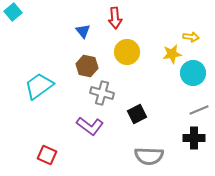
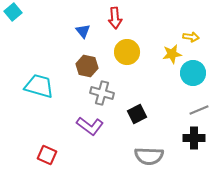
cyan trapezoid: rotated 52 degrees clockwise
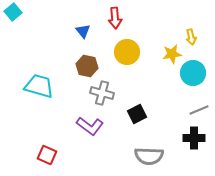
yellow arrow: rotated 70 degrees clockwise
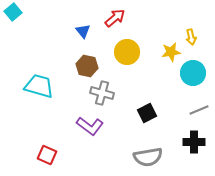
red arrow: rotated 125 degrees counterclockwise
yellow star: moved 1 px left, 2 px up
black square: moved 10 px right, 1 px up
black cross: moved 4 px down
gray semicircle: moved 1 px left, 1 px down; rotated 12 degrees counterclockwise
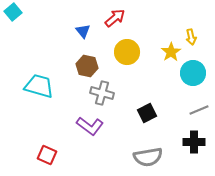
yellow star: rotated 24 degrees counterclockwise
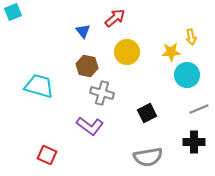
cyan square: rotated 18 degrees clockwise
yellow star: rotated 30 degrees clockwise
cyan circle: moved 6 px left, 2 px down
gray line: moved 1 px up
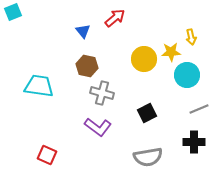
yellow circle: moved 17 px right, 7 px down
cyan trapezoid: rotated 8 degrees counterclockwise
purple L-shape: moved 8 px right, 1 px down
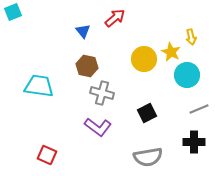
yellow star: rotated 30 degrees clockwise
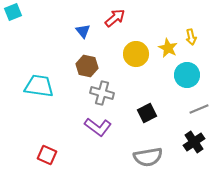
yellow star: moved 3 px left, 4 px up
yellow circle: moved 8 px left, 5 px up
black cross: rotated 35 degrees counterclockwise
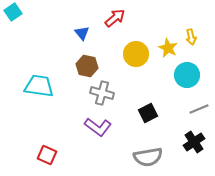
cyan square: rotated 12 degrees counterclockwise
blue triangle: moved 1 px left, 2 px down
black square: moved 1 px right
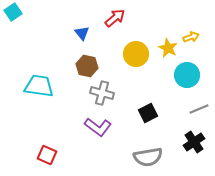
yellow arrow: rotated 98 degrees counterclockwise
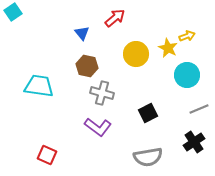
yellow arrow: moved 4 px left, 1 px up
